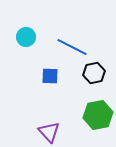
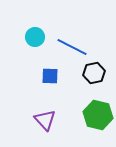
cyan circle: moved 9 px right
green hexagon: rotated 24 degrees clockwise
purple triangle: moved 4 px left, 12 px up
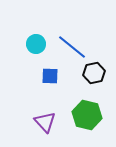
cyan circle: moved 1 px right, 7 px down
blue line: rotated 12 degrees clockwise
green hexagon: moved 11 px left
purple triangle: moved 2 px down
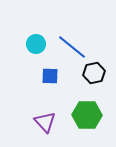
green hexagon: rotated 12 degrees counterclockwise
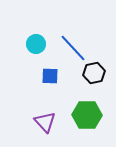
blue line: moved 1 px right, 1 px down; rotated 8 degrees clockwise
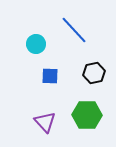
blue line: moved 1 px right, 18 px up
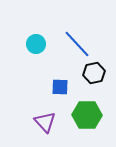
blue line: moved 3 px right, 14 px down
blue square: moved 10 px right, 11 px down
